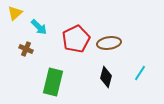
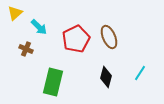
brown ellipse: moved 6 px up; rotated 75 degrees clockwise
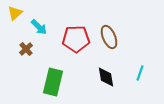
red pentagon: rotated 24 degrees clockwise
brown cross: rotated 24 degrees clockwise
cyan line: rotated 14 degrees counterclockwise
black diamond: rotated 25 degrees counterclockwise
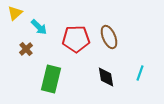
green rectangle: moved 2 px left, 3 px up
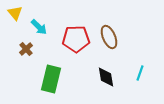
yellow triangle: rotated 28 degrees counterclockwise
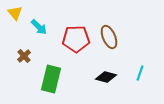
brown cross: moved 2 px left, 7 px down
black diamond: rotated 65 degrees counterclockwise
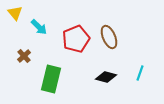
red pentagon: rotated 20 degrees counterclockwise
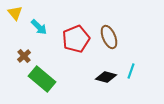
cyan line: moved 9 px left, 2 px up
green rectangle: moved 9 px left; rotated 64 degrees counterclockwise
